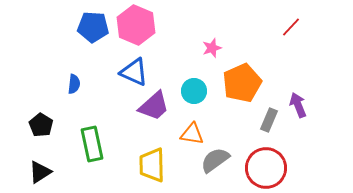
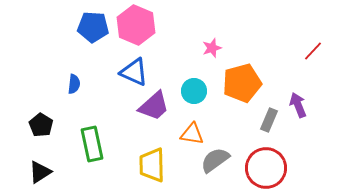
red line: moved 22 px right, 24 px down
orange pentagon: rotated 9 degrees clockwise
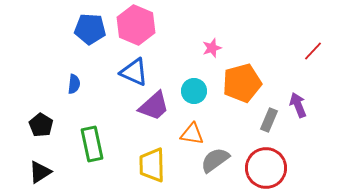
blue pentagon: moved 3 px left, 2 px down
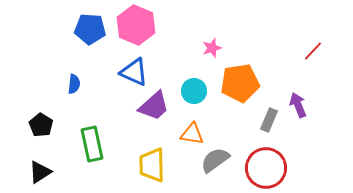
orange pentagon: moved 2 px left; rotated 6 degrees clockwise
